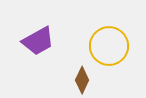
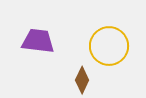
purple trapezoid: rotated 144 degrees counterclockwise
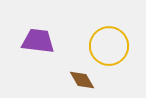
brown diamond: rotated 56 degrees counterclockwise
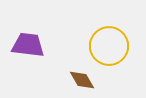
purple trapezoid: moved 10 px left, 4 px down
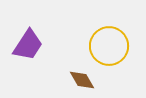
purple trapezoid: rotated 116 degrees clockwise
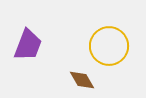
purple trapezoid: rotated 12 degrees counterclockwise
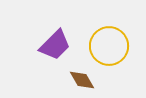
purple trapezoid: moved 27 px right; rotated 24 degrees clockwise
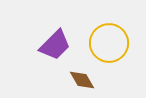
yellow circle: moved 3 px up
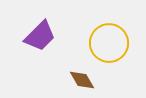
purple trapezoid: moved 15 px left, 9 px up
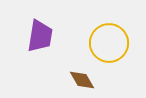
purple trapezoid: rotated 36 degrees counterclockwise
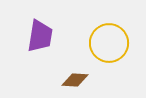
brown diamond: moved 7 px left; rotated 56 degrees counterclockwise
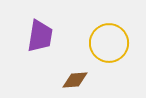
brown diamond: rotated 8 degrees counterclockwise
